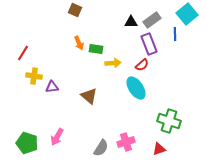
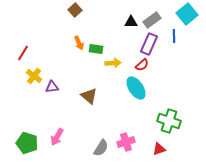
brown square: rotated 24 degrees clockwise
blue line: moved 1 px left, 2 px down
purple rectangle: rotated 45 degrees clockwise
yellow cross: rotated 28 degrees clockwise
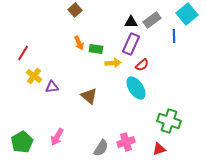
purple rectangle: moved 18 px left
green pentagon: moved 5 px left, 1 px up; rotated 25 degrees clockwise
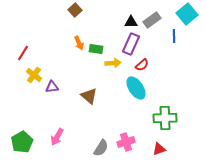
yellow cross: moved 1 px up
green cross: moved 4 px left, 3 px up; rotated 20 degrees counterclockwise
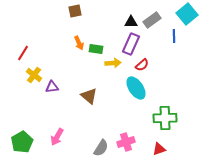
brown square: moved 1 px down; rotated 32 degrees clockwise
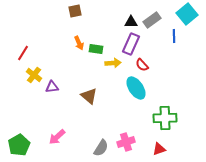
red semicircle: rotated 88 degrees clockwise
pink arrow: rotated 18 degrees clockwise
green pentagon: moved 3 px left, 3 px down
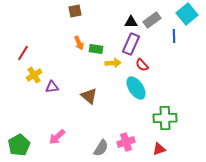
yellow cross: rotated 21 degrees clockwise
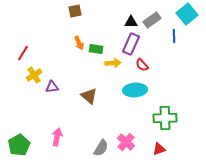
cyan ellipse: moved 1 px left, 2 px down; rotated 60 degrees counterclockwise
pink arrow: rotated 144 degrees clockwise
pink cross: rotated 30 degrees counterclockwise
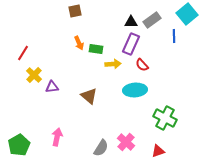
yellow arrow: moved 1 px down
yellow cross: rotated 14 degrees counterclockwise
green cross: rotated 30 degrees clockwise
red triangle: moved 1 px left, 2 px down
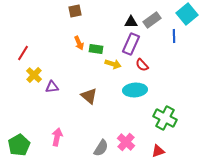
yellow arrow: rotated 21 degrees clockwise
